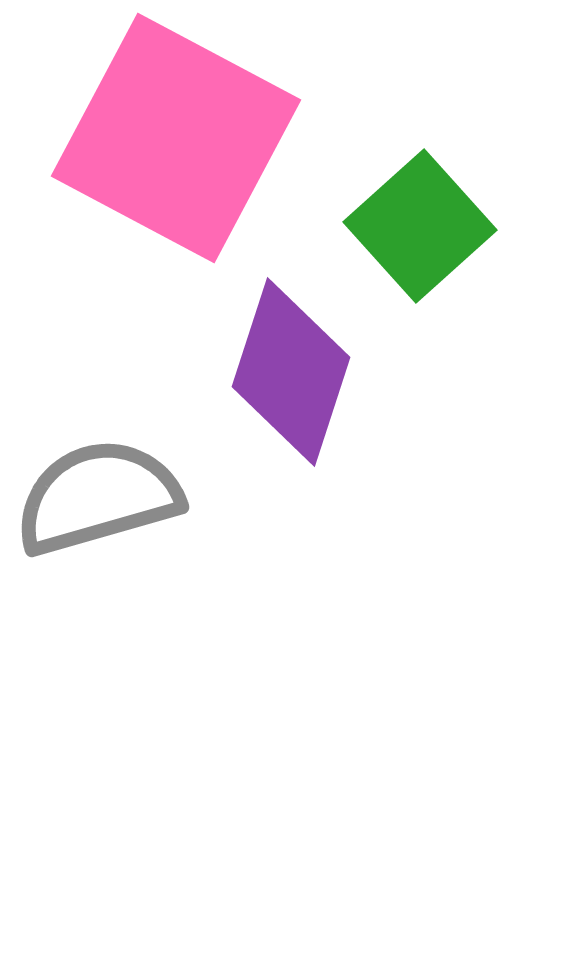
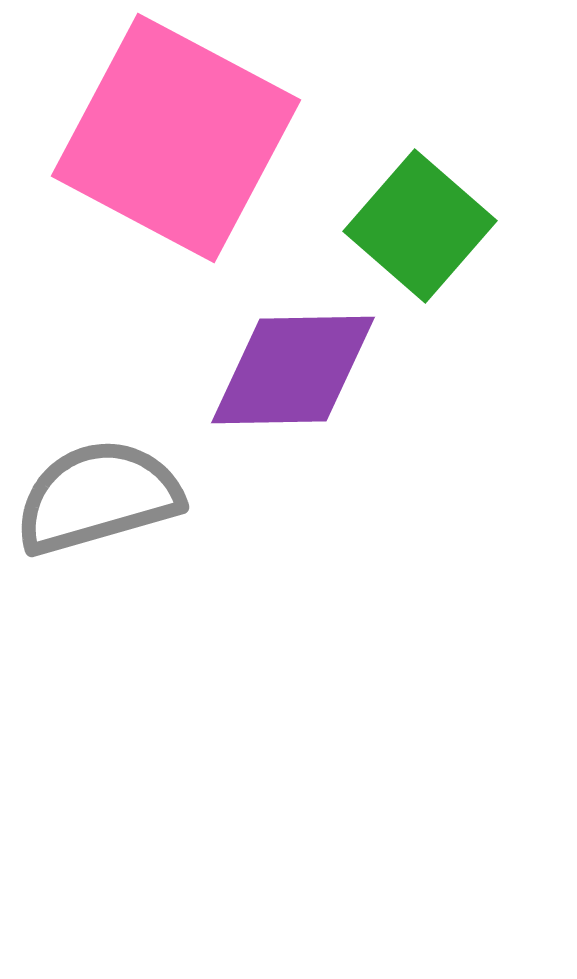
green square: rotated 7 degrees counterclockwise
purple diamond: moved 2 px right, 2 px up; rotated 71 degrees clockwise
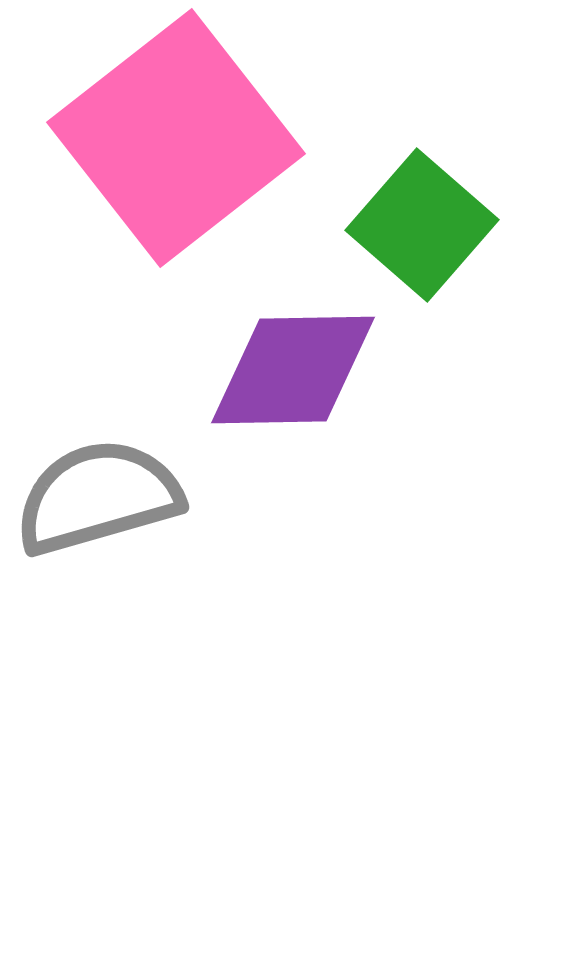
pink square: rotated 24 degrees clockwise
green square: moved 2 px right, 1 px up
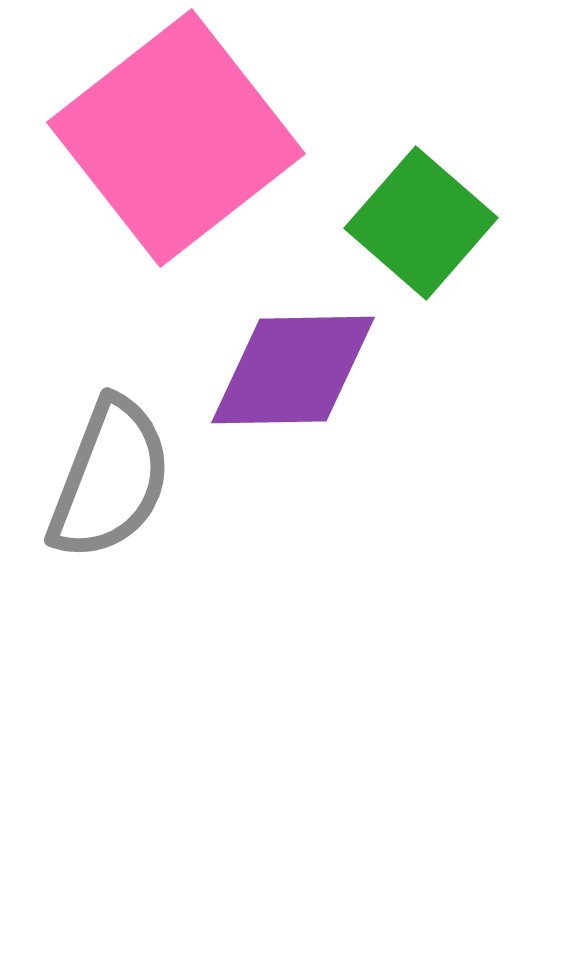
green square: moved 1 px left, 2 px up
gray semicircle: moved 12 px right, 18 px up; rotated 127 degrees clockwise
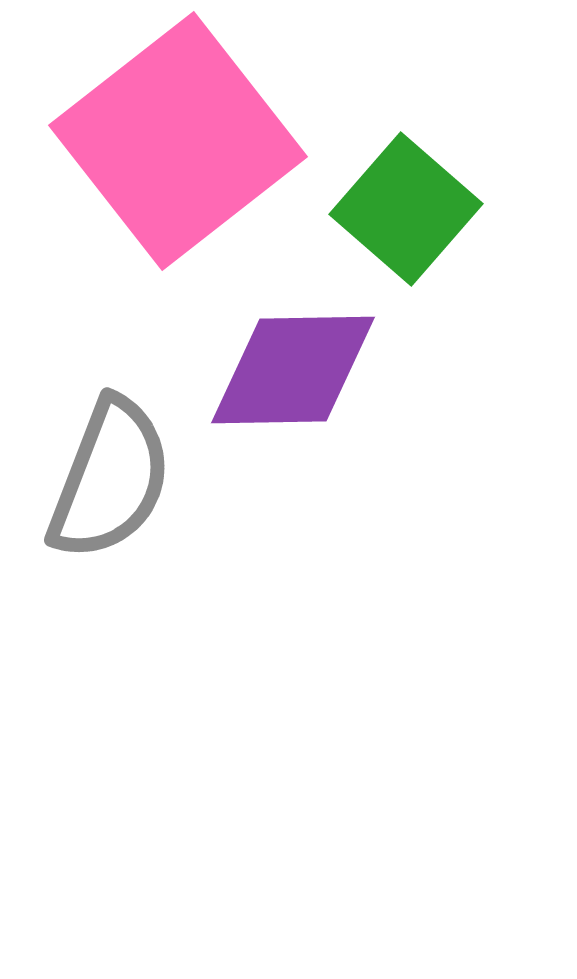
pink square: moved 2 px right, 3 px down
green square: moved 15 px left, 14 px up
